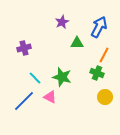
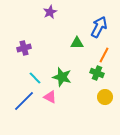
purple star: moved 12 px left, 10 px up
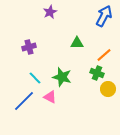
blue arrow: moved 5 px right, 11 px up
purple cross: moved 5 px right, 1 px up
orange line: rotated 21 degrees clockwise
yellow circle: moved 3 px right, 8 px up
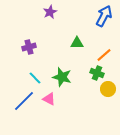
pink triangle: moved 1 px left, 2 px down
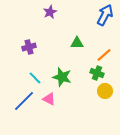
blue arrow: moved 1 px right, 1 px up
yellow circle: moved 3 px left, 2 px down
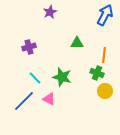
orange line: rotated 42 degrees counterclockwise
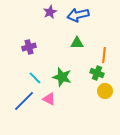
blue arrow: moved 27 px left; rotated 130 degrees counterclockwise
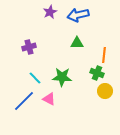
green star: rotated 12 degrees counterclockwise
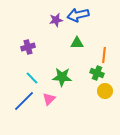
purple star: moved 6 px right, 8 px down; rotated 16 degrees clockwise
purple cross: moved 1 px left
cyan line: moved 3 px left
pink triangle: rotated 48 degrees clockwise
